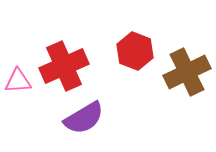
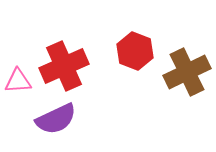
purple semicircle: moved 28 px left, 1 px down; rotated 6 degrees clockwise
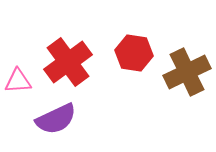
red hexagon: moved 1 px left, 2 px down; rotated 12 degrees counterclockwise
red cross: moved 4 px right, 4 px up; rotated 12 degrees counterclockwise
